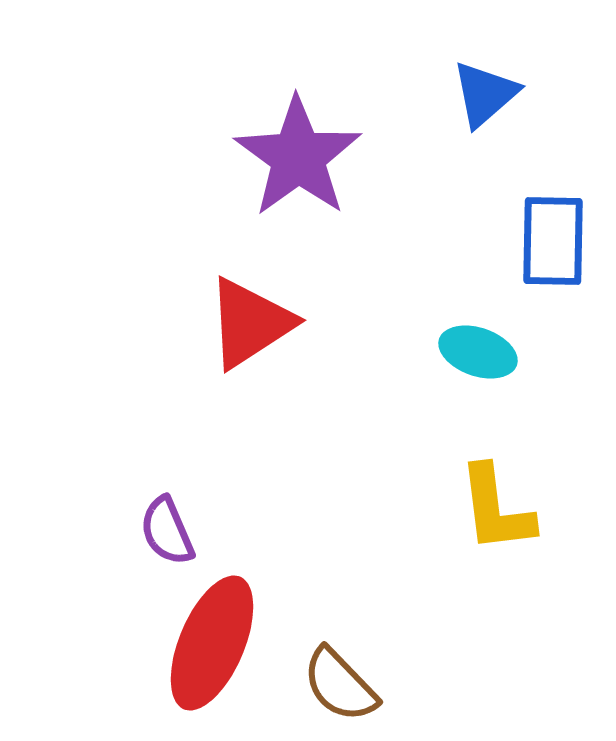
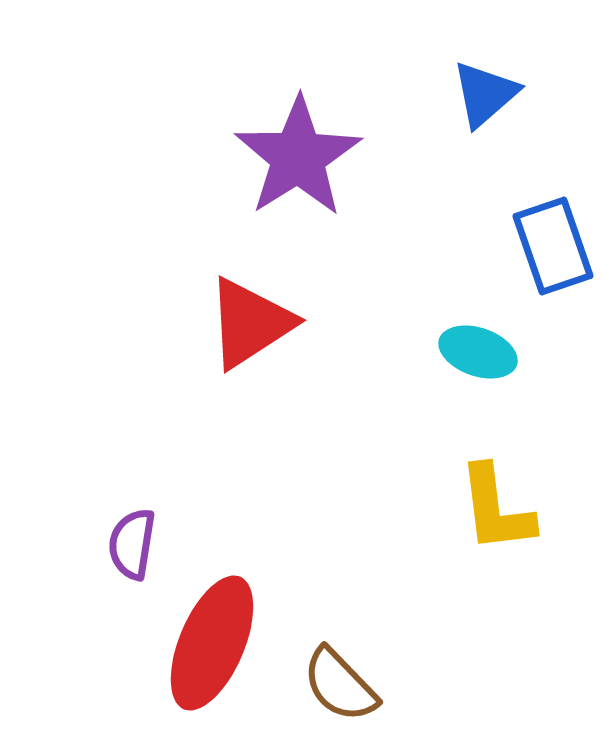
purple star: rotated 4 degrees clockwise
blue rectangle: moved 5 px down; rotated 20 degrees counterclockwise
purple semicircle: moved 35 px left, 13 px down; rotated 32 degrees clockwise
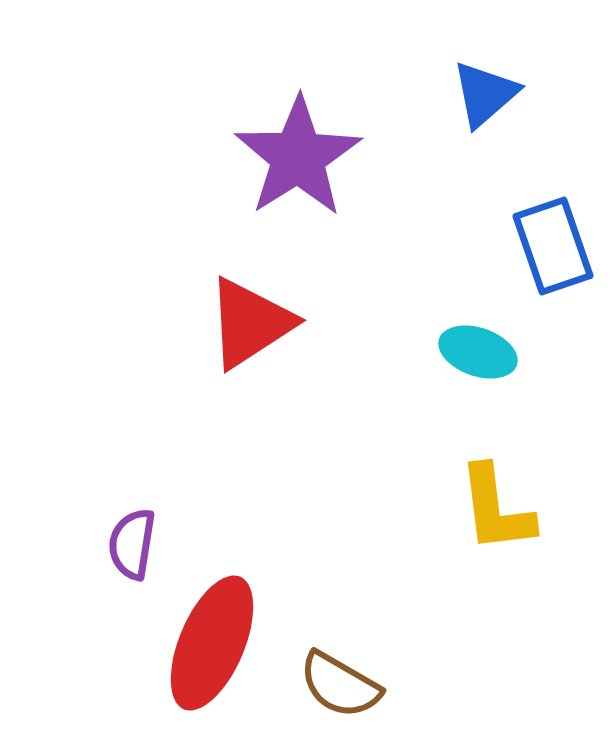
brown semicircle: rotated 16 degrees counterclockwise
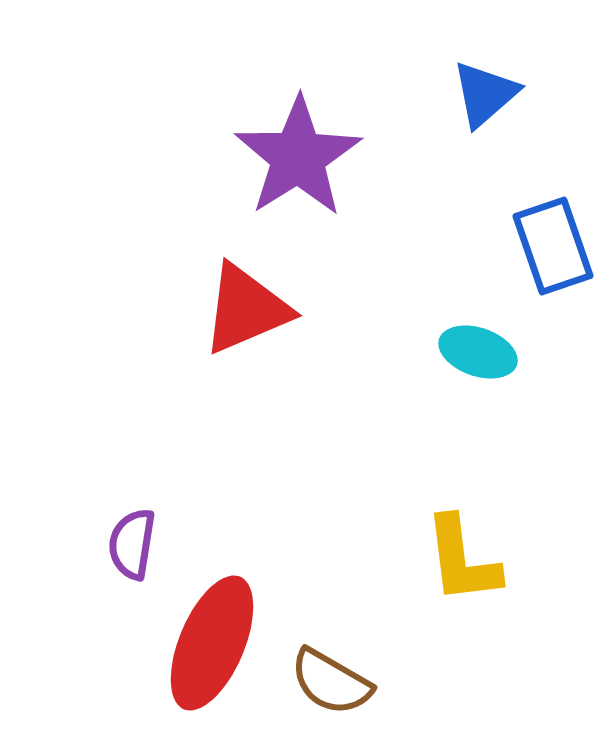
red triangle: moved 4 px left, 14 px up; rotated 10 degrees clockwise
yellow L-shape: moved 34 px left, 51 px down
brown semicircle: moved 9 px left, 3 px up
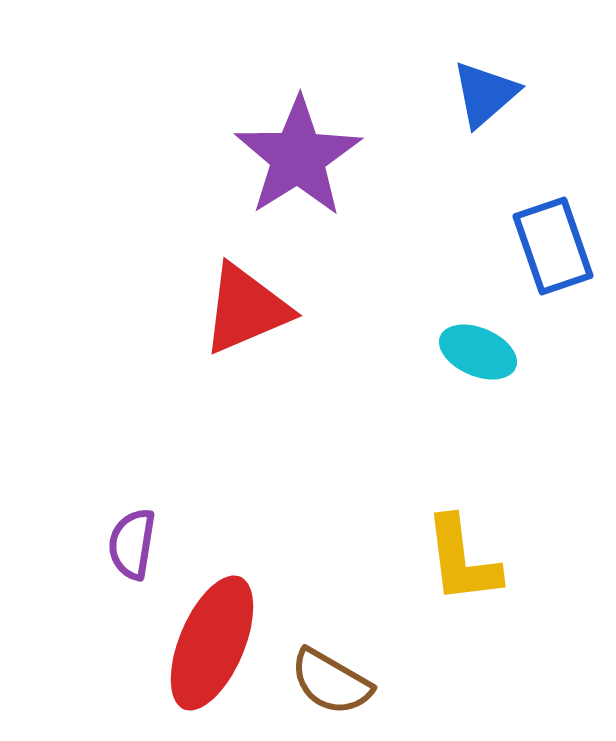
cyan ellipse: rotated 4 degrees clockwise
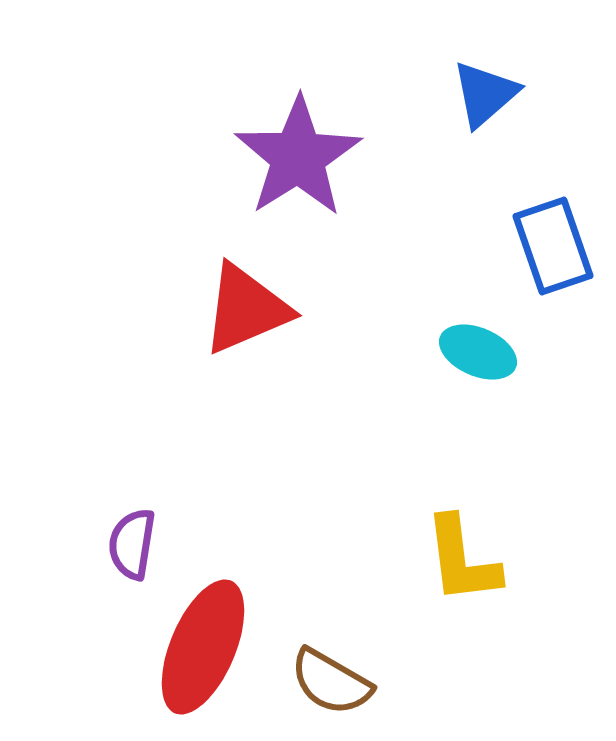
red ellipse: moved 9 px left, 4 px down
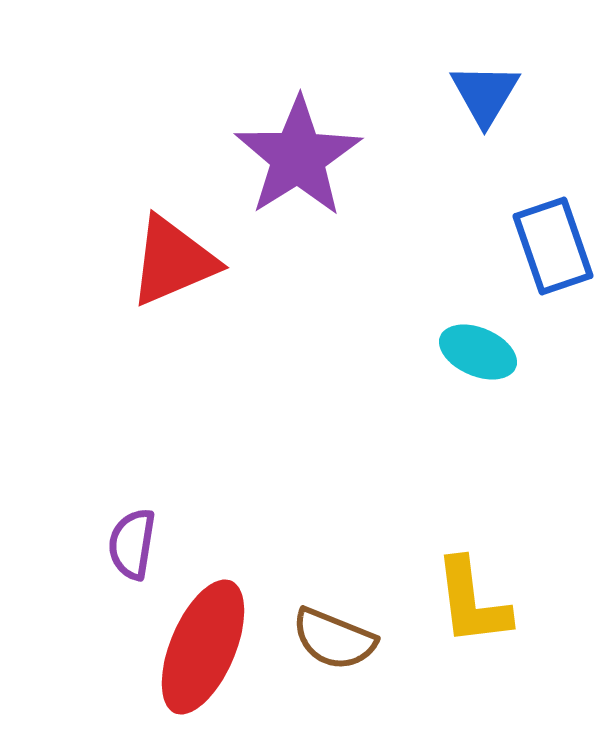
blue triangle: rotated 18 degrees counterclockwise
red triangle: moved 73 px left, 48 px up
yellow L-shape: moved 10 px right, 42 px down
brown semicircle: moved 3 px right, 43 px up; rotated 8 degrees counterclockwise
